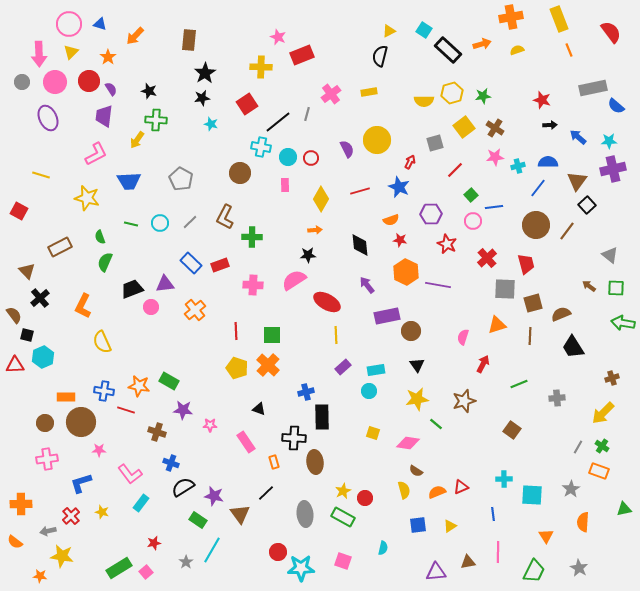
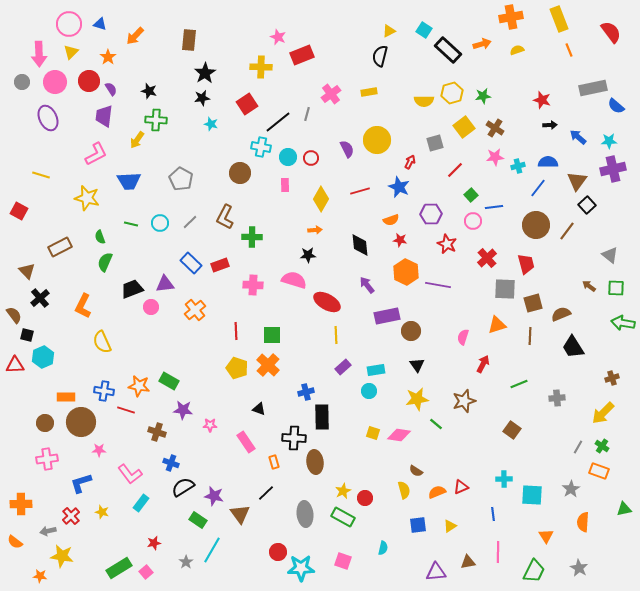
pink semicircle at (294, 280): rotated 50 degrees clockwise
pink diamond at (408, 443): moved 9 px left, 8 px up
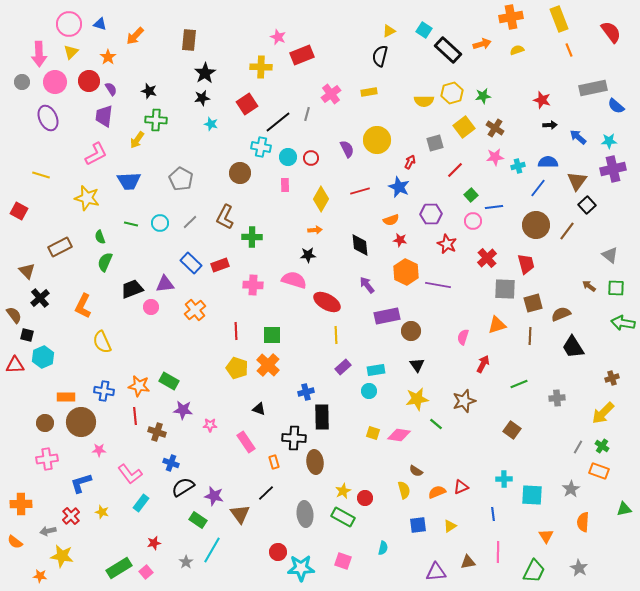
red line at (126, 410): moved 9 px right, 6 px down; rotated 66 degrees clockwise
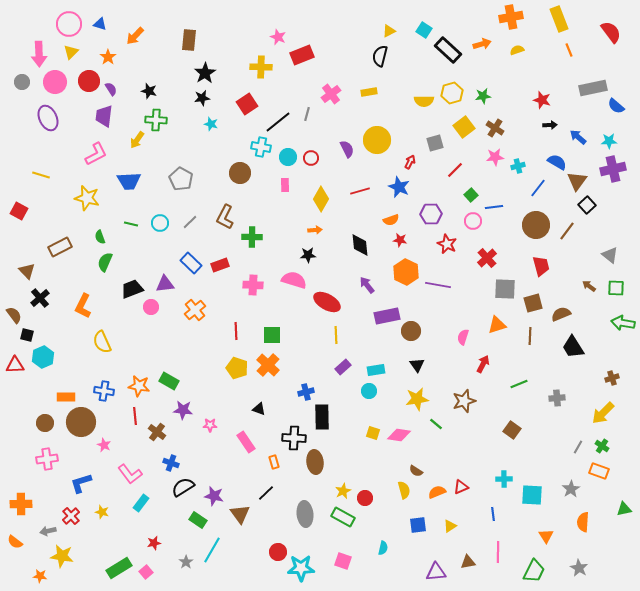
blue semicircle at (548, 162): moved 9 px right; rotated 30 degrees clockwise
red trapezoid at (526, 264): moved 15 px right, 2 px down
brown cross at (157, 432): rotated 18 degrees clockwise
pink star at (99, 450): moved 5 px right, 5 px up; rotated 24 degrees clockwise
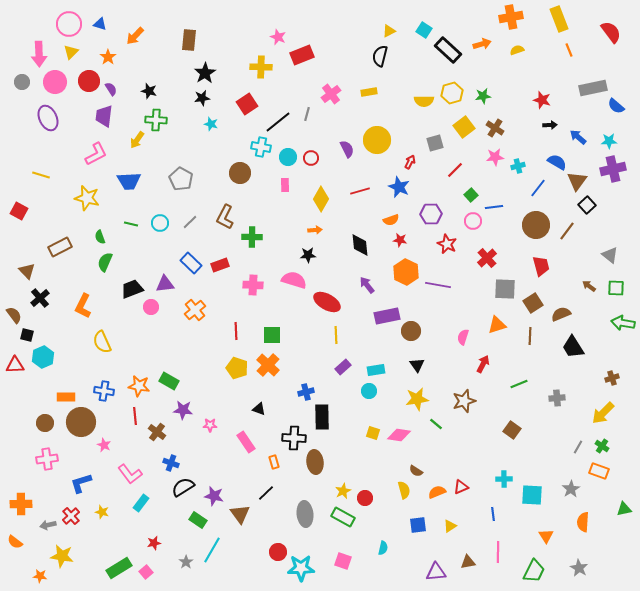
brown square at (533, 303): rotated 18 degrees counterclockwise
gray arrow at (48, 531): moved 6 px up
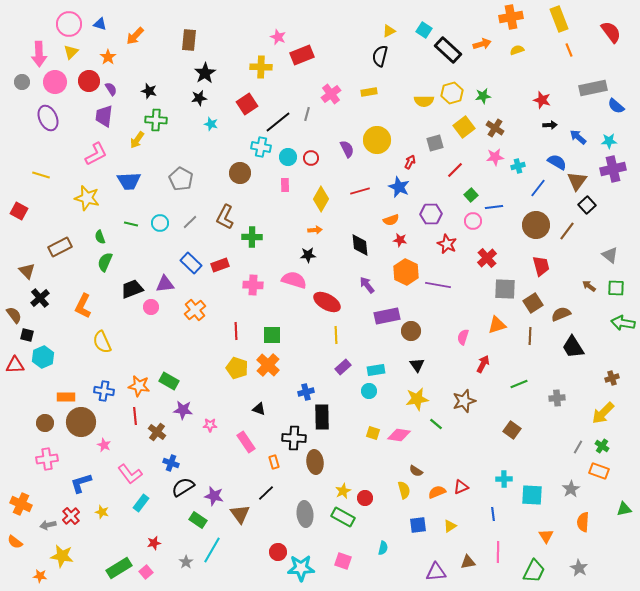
black star at (202, 98): moved 3 px left
orange cross at (21, 504): rotated 25 degrees clockwise
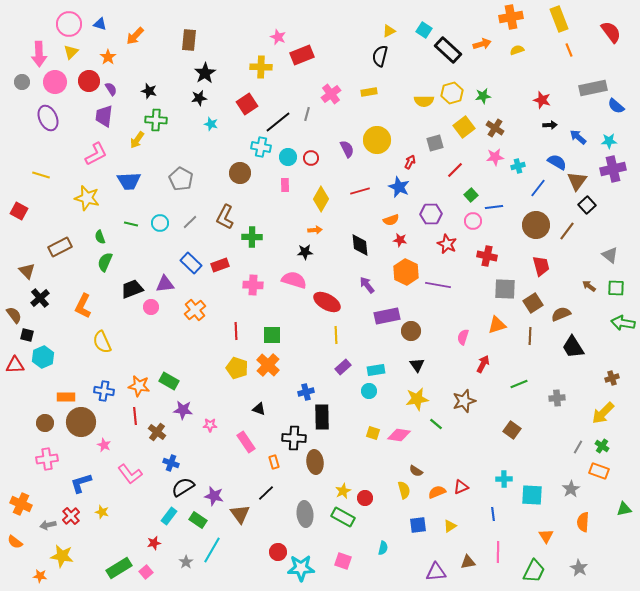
black star at (308, 255): moved 3 px left, 3 px up
red cross at (487, 258): moved 2 px up; rotated 36 degrees counterclockwise
cyan rectangle at (141, 503): moved 28 px right, 13 px down
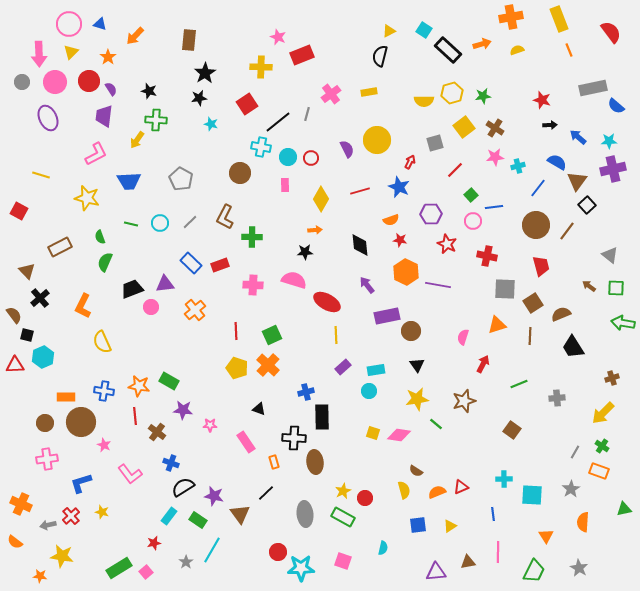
green square at (272, 335): rotated 24 degrees counterclockwise
gray line at (578, 447): moved 3 px left, 5 px down
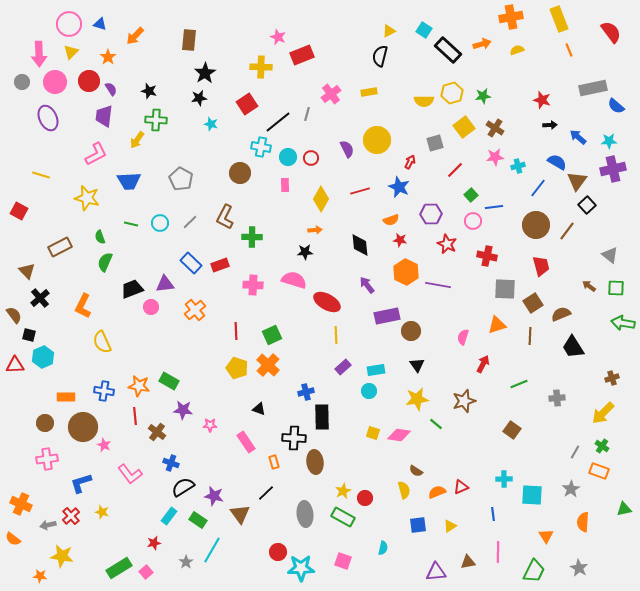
black square at (27, 335): moved 2 px right
brown circle at (81, 422): moved 2 px right, 5 px down
orange semicircle at (15, 542): moved 2 px left, 3 px up
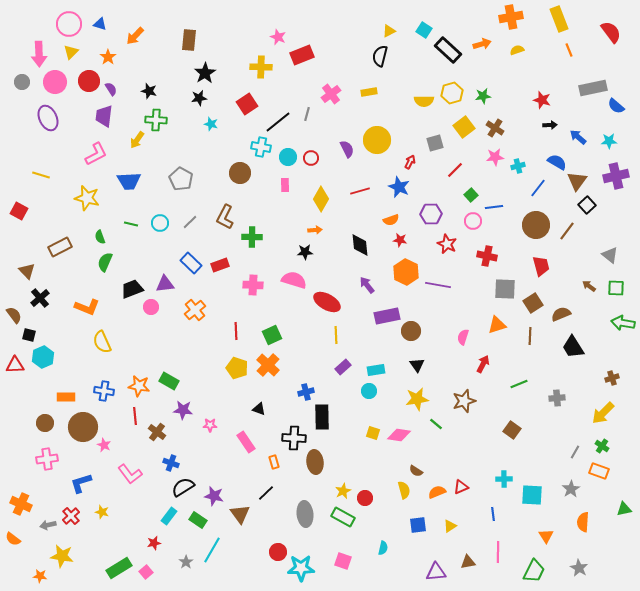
purple cross at (613, 169): moved 3 px right, 7 px down
orange L-shape at (83, 306): moved 4 px right, 1 px down; rotated 95 degrees counterclockwise
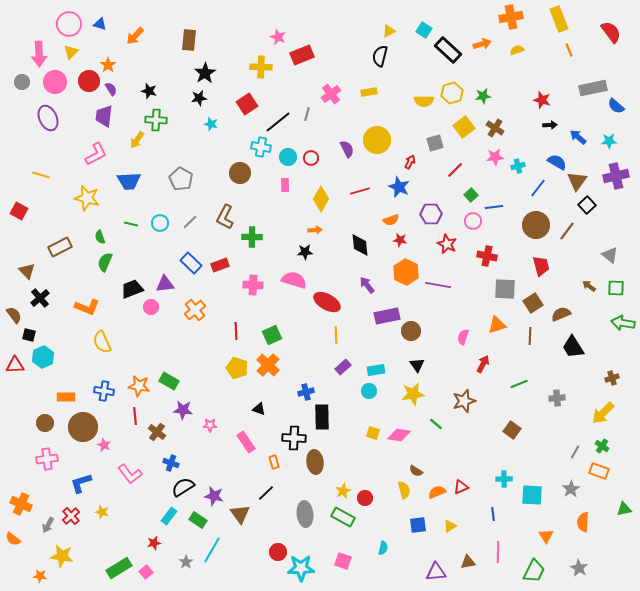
orange star at (108, 57): moved 8 px down
yellow star at (417, 399): moved 4 px left, 5 px up
gray arrow at (48, 525): rotated 49 degrees counterclockwise
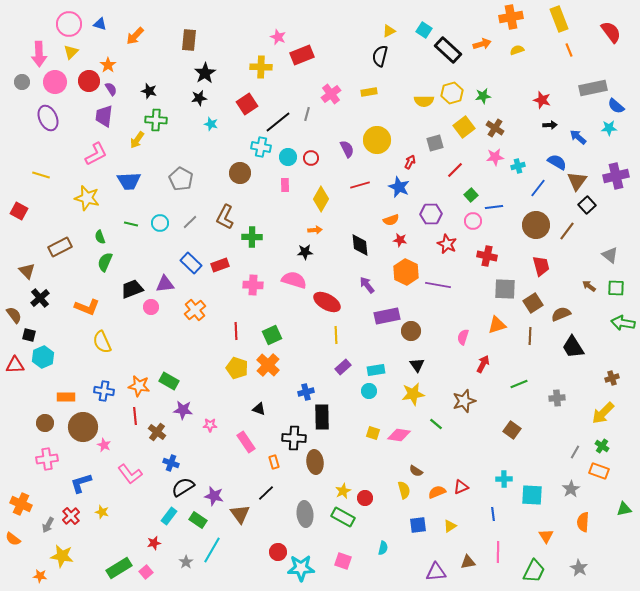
cyan star at (609, 141): moved 13 px up
red line at (360, 191): moved 6 px up
